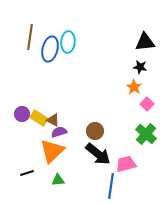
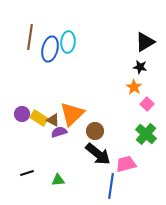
black triangle: rotated 25 degrees counterclockwise
orange triangle: moved 20 px right, 37 px up
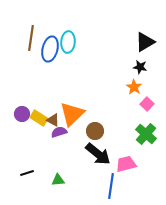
brown line: moved 1 px right, 1 px down
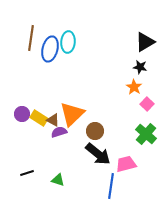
green triangle: rotated 24 degrees clockwise
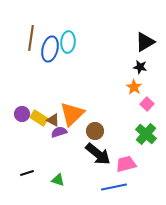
blue line: moved 3 px right, 1 px down; rotated 70 degrees clockwise
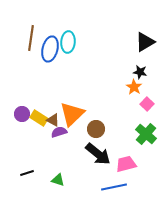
black star: moved 5 px down
brown circle: moved 1 px right, 2 px up
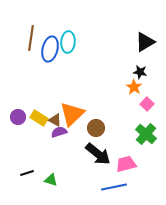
purple circle: moved 4 px left, 3 px down
brown triangle: moved 2 px right
brown circle: moved 1 px up
green triangle: moved 7 px left
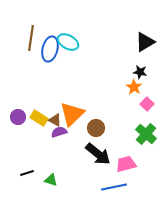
cyan ellipse: rotated 65 degrees counterclockwise
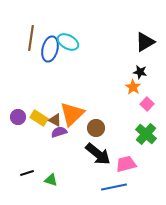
orange star: moved 1 px left
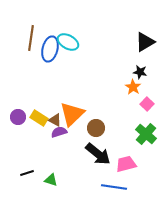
blue line: rotated 20 degrees clockwise
